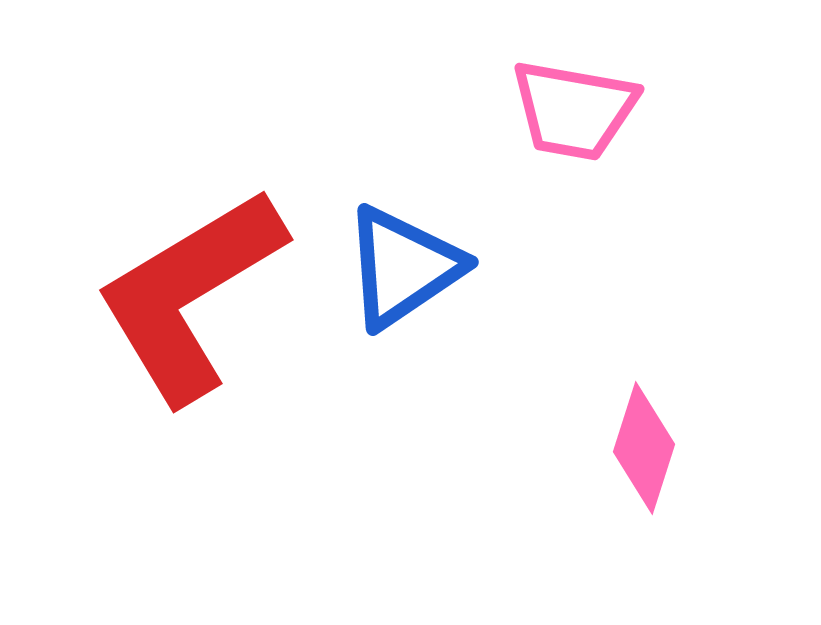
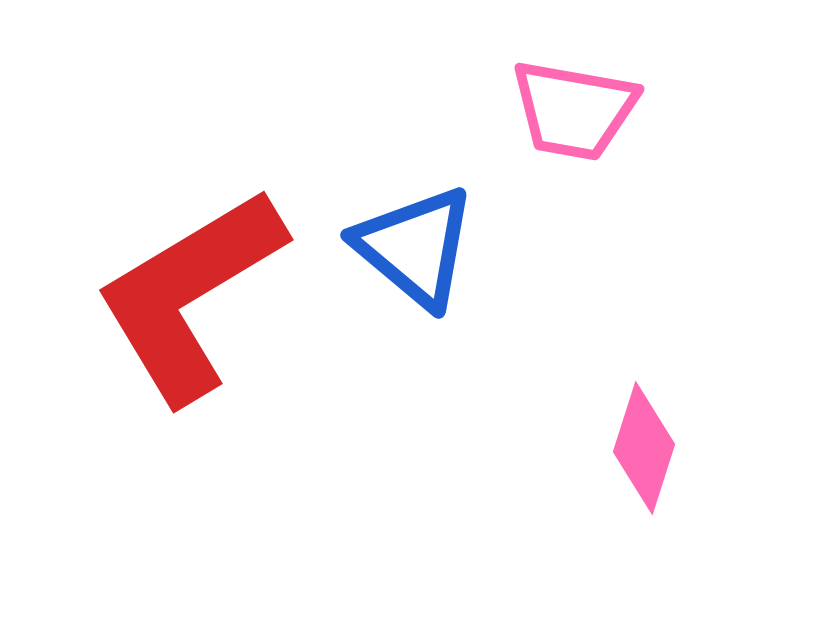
blue triangle: moved 12 px right, 20 px up; rotated 46 degrees counterclockwise
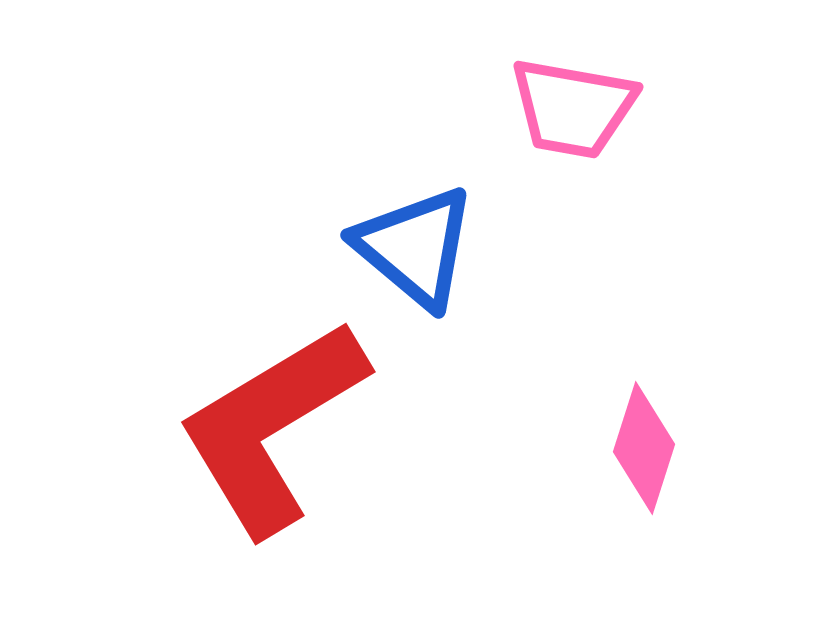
pink trapezoid: moved 1 px left, 2 px up
red L-shape: moved 82 px right, 132 px down
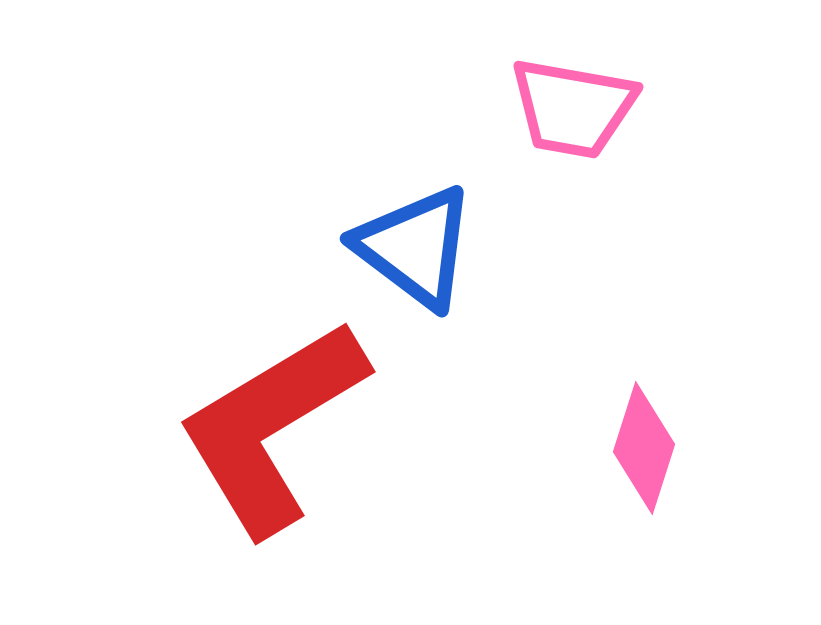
blue triangle: rotated 3 degrees counterclockwise
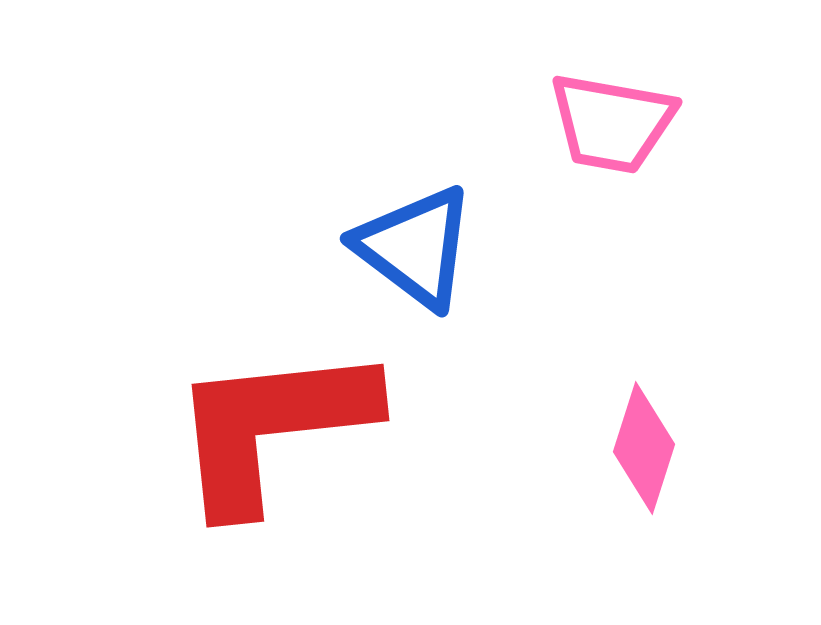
pink trapezoid: moved 39 px right, 15 px down
red L-shape: rotated 25 degrees clockwise
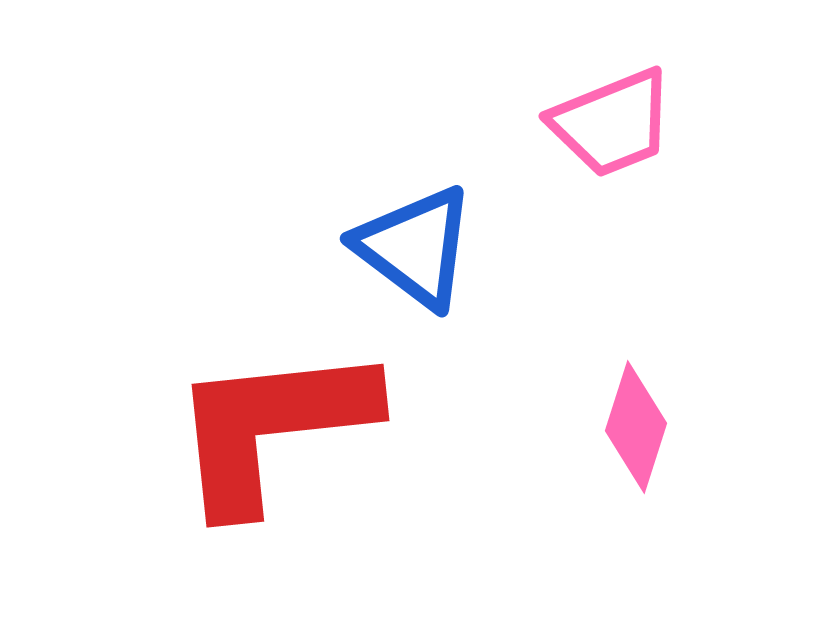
pink trapezoid: rotated 32 degrees counterclockwise
pink diamond: moved 8 px left, 21 px up
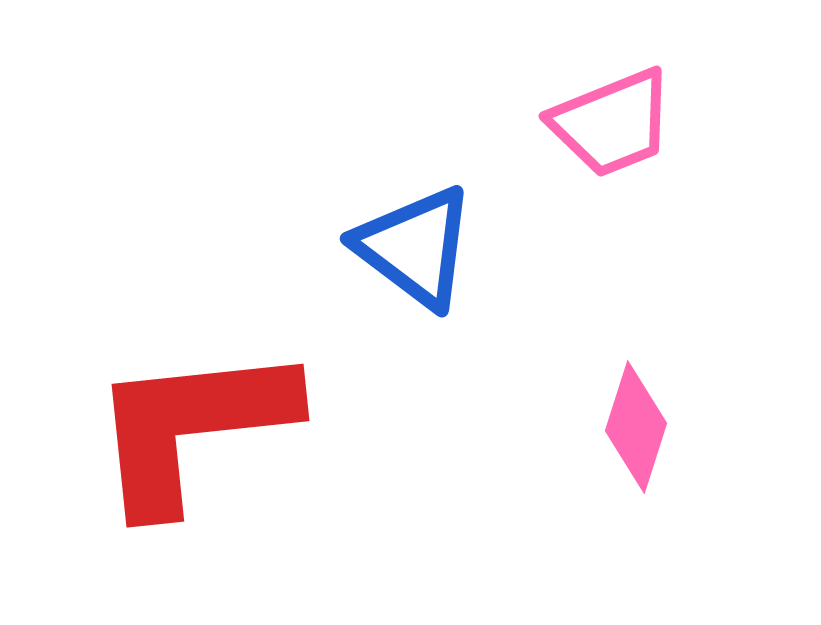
red L-shape: moved 80 px left
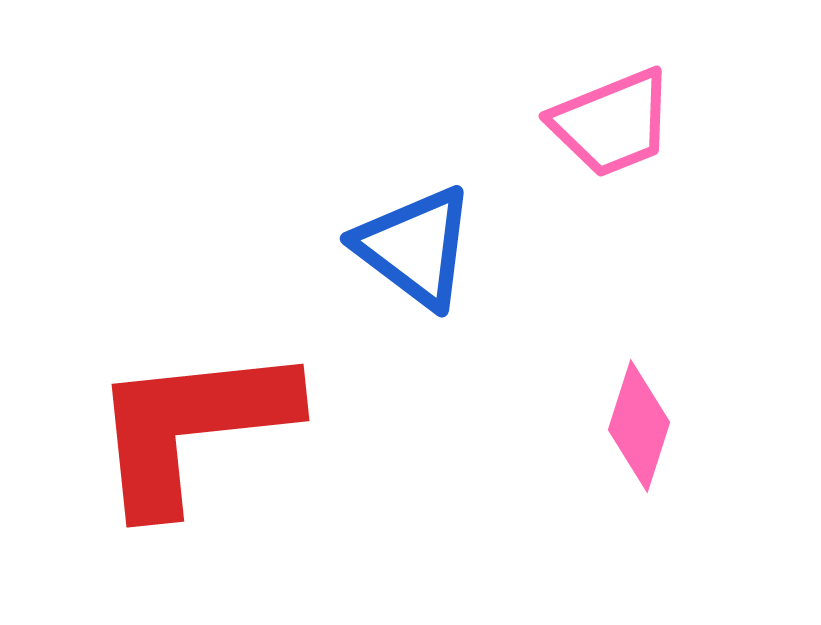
pink diamond: moved 3 px right, 1 px up
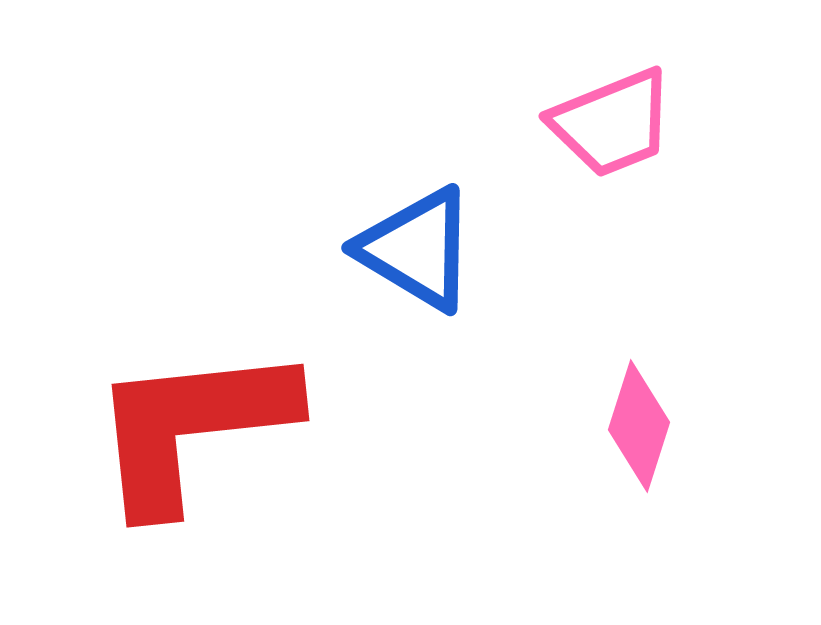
blue triangle: moved 2 px right, 2 px down; rotated 6 degrees counterclockwise
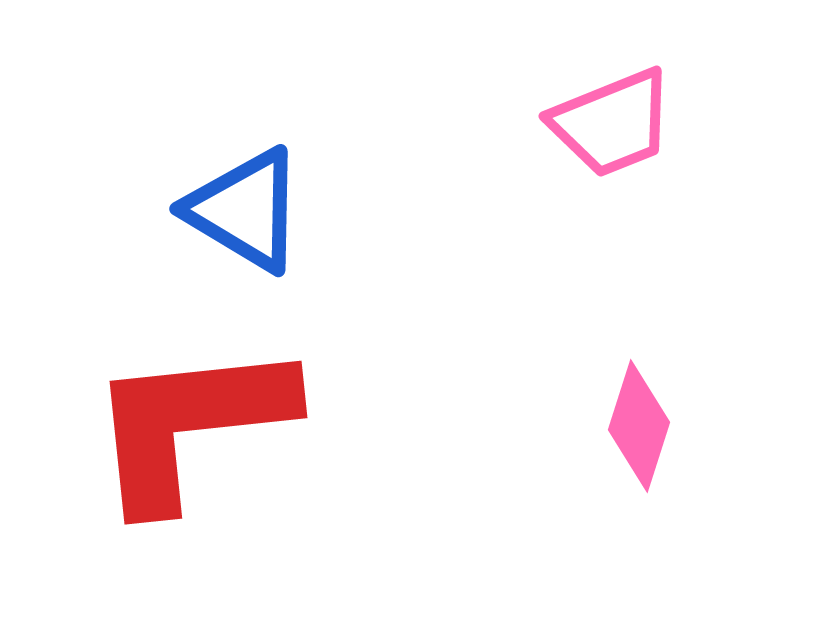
blue triangle: moved 172 px left, 39 px up
red L-shape: moved 2 px left, 3 px up
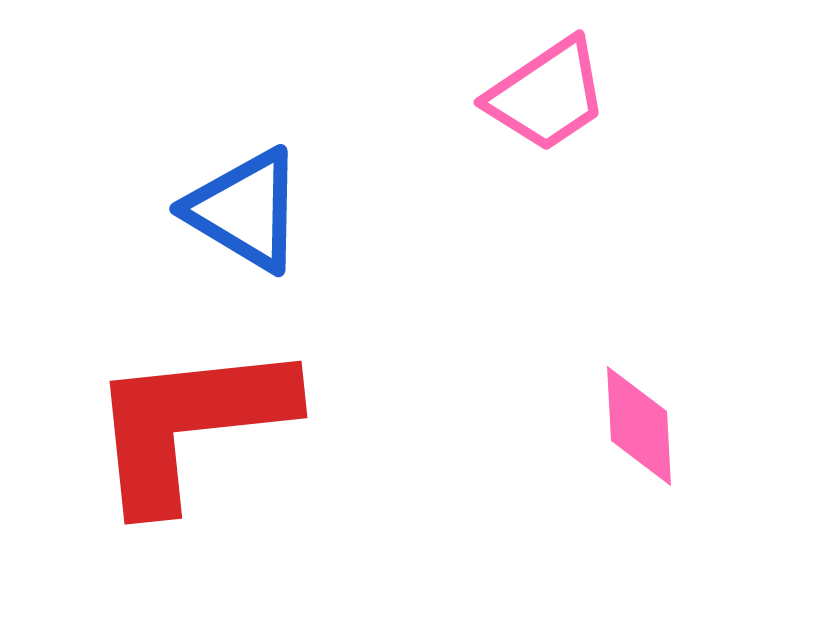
pink trapezoid: moved 65 px left, 28 px up; rotated 12 degrees counterclockwise
pink diamond: rotated 21 degrees counterclockwise
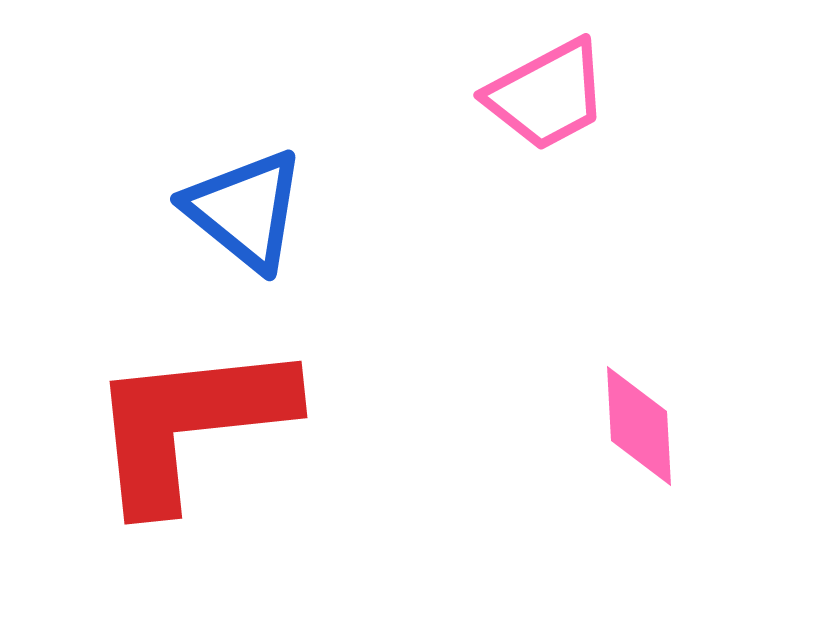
pink trapezoid: rotated 6 degrees clockwise
blue triangle: rotated 8 degrees clockwise
